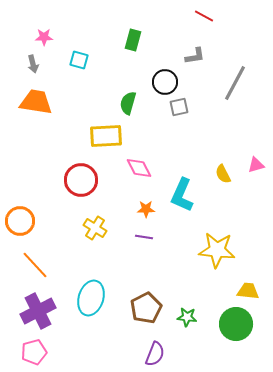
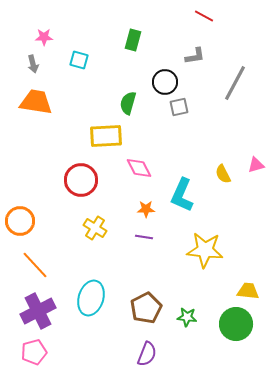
yellow star: moved 12 px left
purple semicircle: moved 8 px left
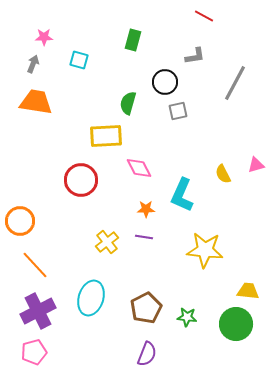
gray arrow: rotated 144 degrees counterclockwise
gray square: moved 1 px left, 4 px down
yellow cross: moved 12 px right, 14 px down; rotated 20 degrees clockwise
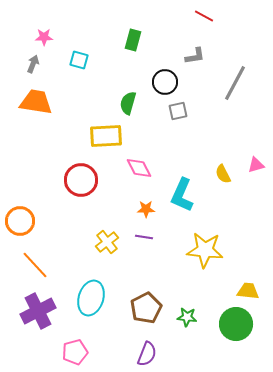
pink pentagon: moved 41 px right
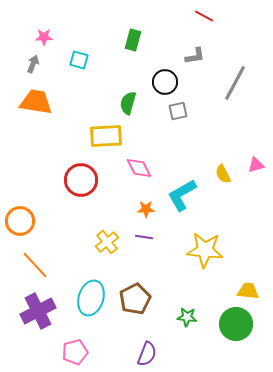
cyan L-shape: rotated 36 degrees clockwise
brown pentagon: moved 11 px left, 9 px up
